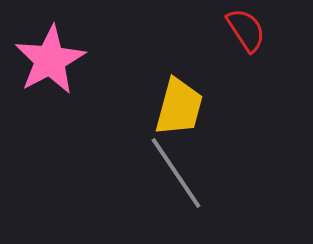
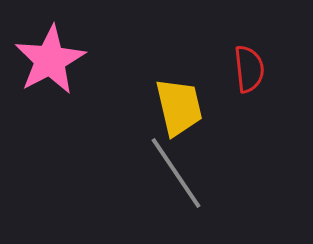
red semicircle: moved 3 px right, 39 px down; rotated 27 degrees clockwise
yellow trapezoid: rotated 28 degrees counterclockwise
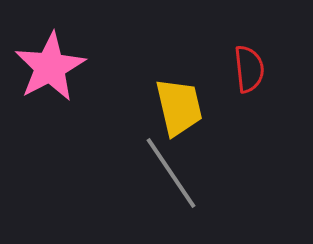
pink star: moved 7 px down
gray line: moved 5 px left
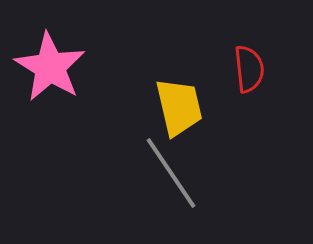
pink star: rotated 12 degrees counterclockwise
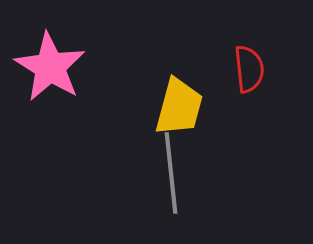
yellow trapezoid: rotated 28 degrees clockwise
gray line: rotated 28 degrees clockwise
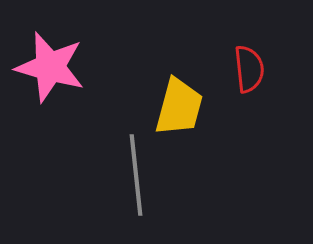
pink star: rotated 16 degrees counterclockwise
gray line: moved 35 px left, 2 px down
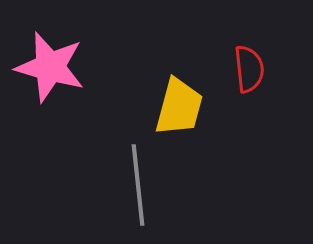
gray line: moved 2 px right, 10 px down
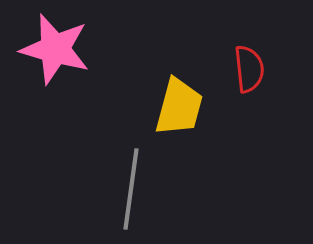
pink star: moved 5 px right, 18 px up
gray line: moved 7 px left, 4 px down; rotated 14 degrees clockwise
